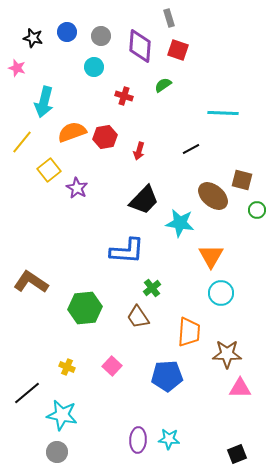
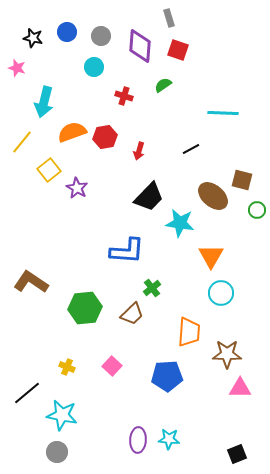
black trapezoid at (144, 200): moved 5 px right, 3 px up
brown trapezoid at (138, 317): moved 6 px left, 3 px up; rotated 100 degrees counterclockwise
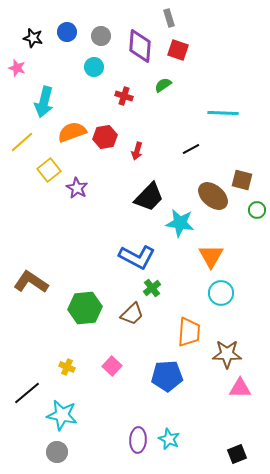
yellow line at (22, 142): rotated 10 degrees clockwise
red arrow at (139, 151): moved 2 px left
blue L-shape at (127, 251): moved 10 px right, 6 px down; rotated 24 degrees clockwise
cyan star at (169, 439): rotated 20 degrees clockwise
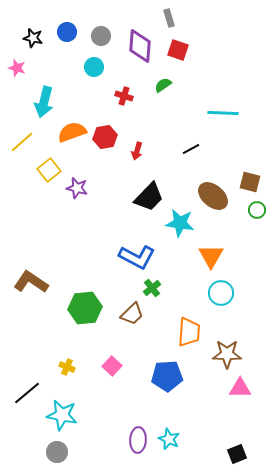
brown square at (242, 180): moved 8 px right, 2 px down
purple star at (77, 188): rotated 15 degrees counterclockwise
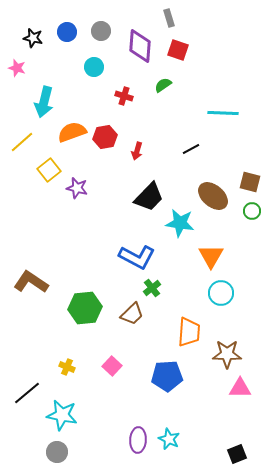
gray circle at (101, 36): moved 5 px up
green circle at (257, 210): moved 5 px left, 1 px down
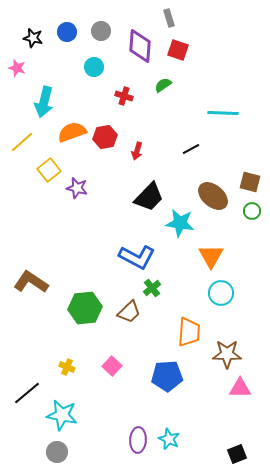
brown trapezoid at (132, 314): moved 3 px left, 2 px up
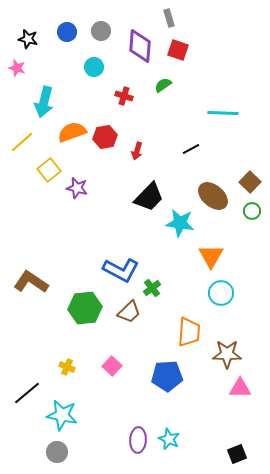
black star at (33, 38): moved 5 px left, 1 px down
brown square at (250, 182): rotated 30 degrees clockwise
blue L-shape at (137, 257): moved 16 px left, 13 px down
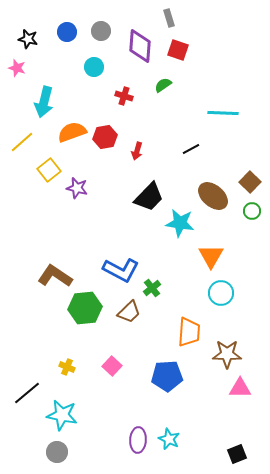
brown L-shape at (31, 282): moved 24 px right, 6 px up
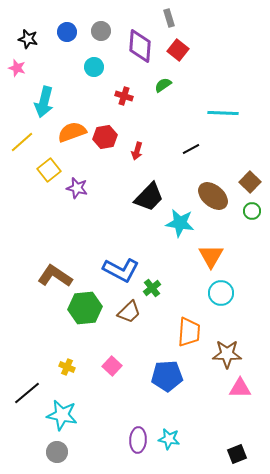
red square at (178, 50): rotated 20 degrees clockwise
cyan star at (169, 439): rotated 15 degrees counterclockwise
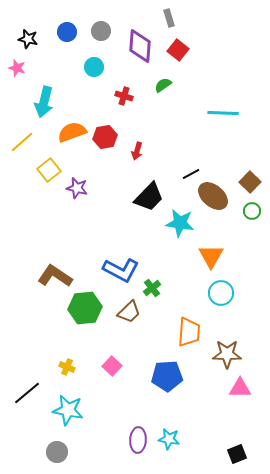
black line at (191, 149): moved 25 px down
cyan star at (62, 415): moved 6 px right, 5 px up
